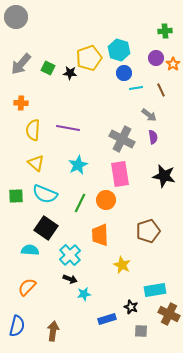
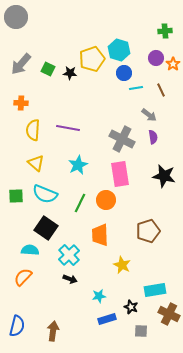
yellow pentagon at (89, 58): moved 3 px right, 1 px down
green square at (48, 68): moved 1 px down
cyan cross at (70, 255): moved 1 px left
orange semicircle at (27, 287): moved 4 px left, 10 px up
cyan star at (84, 294): moved 15 px right, 2 px down
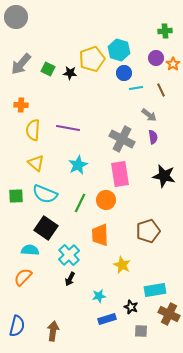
orange cross at (21, 103): moved 2 px down
black arrow at (70, 279): rotated 96 degrees clockwise
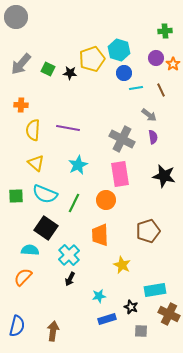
green line at (80, 203): moved 6 px left
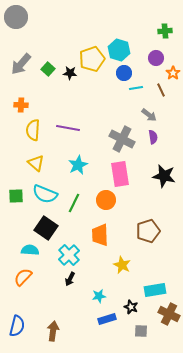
orange star at (173, 64): moved 9 px down
green square at (48, 69): rotated 16 degrees clockwise
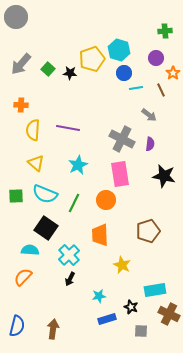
purple semicircle at (153, 137): moved 3 px left, 7 px down; rotated 16 degrees clockwise
brown arrow at (53, 331): moved 2 px up
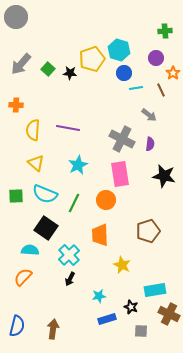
orange cross at (21, 105): moved 5 px left
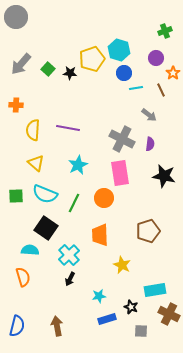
green cross at (165, 31): rotated 16 degrees counterclockwise
pink rectangle at (120, 174): moved 1 px up
orange circle at (106, 200): moved 2 px left, 2 px up
orange semicircle at (23, 277): rotated 120 degrees clockwise
brown arrow at (53, 329): moved 4 px right, 3 px up; rotated 18 degrees counterclockwise
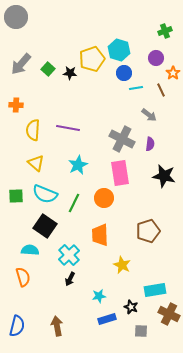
black square at (46, 228): moved 1 px left, 2 px up
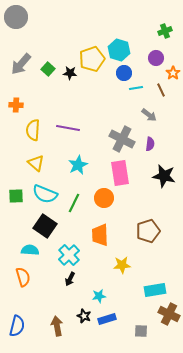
yellow star at (122, 265): rotated 30 degrees counterclockwise
black star at (131, 307): moved 47 px left, 9 px down
